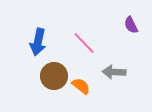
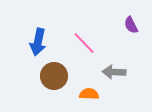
orange semicircle: moved 8 px right, 8 px down; rotated 36 degrees counterclockwise
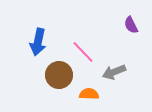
pink line: moved 1 px left, 9 px down
gray arrow: rotated 25 degrees counterclockwise
brown circle: moved 5 px right, 1 px up
